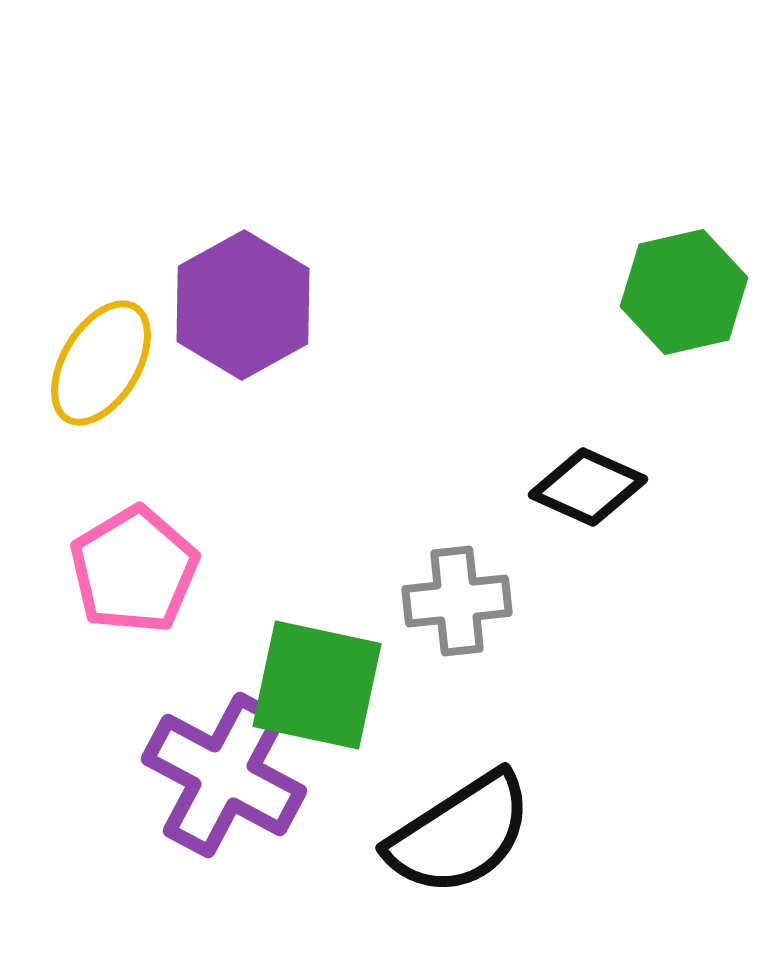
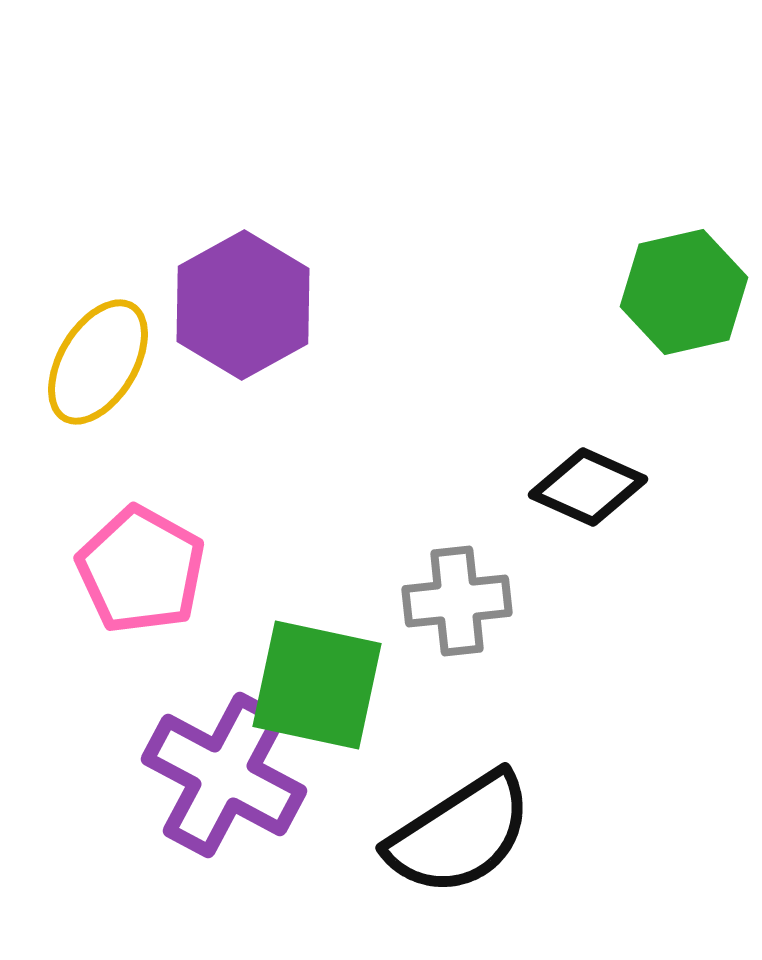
yellow ellipse: moved 3 px left, 1 px up
pink pentagon: moved 7 px right; rotated 12 degrees counterclockwise
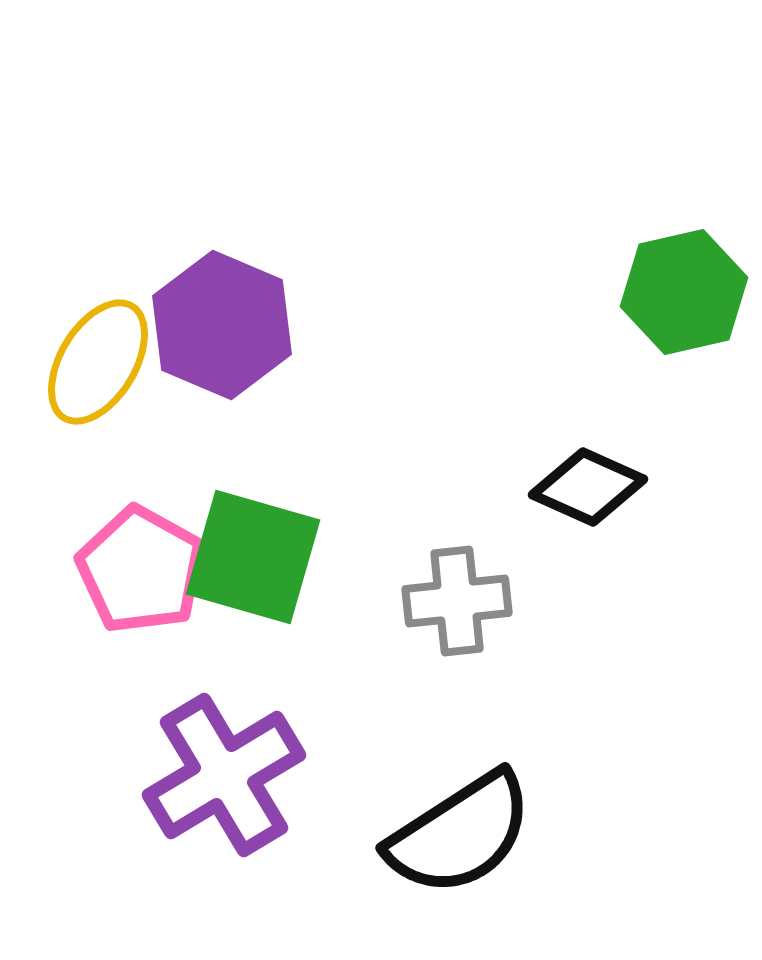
purple hexagon: moved 21 px left, 20 px down; rotated 8 degrees counterclockwise
green square: moved 64 px left, 128 px up; rotated 4 degrees clockwise
purple cross: rotated 31 degrees clockwise
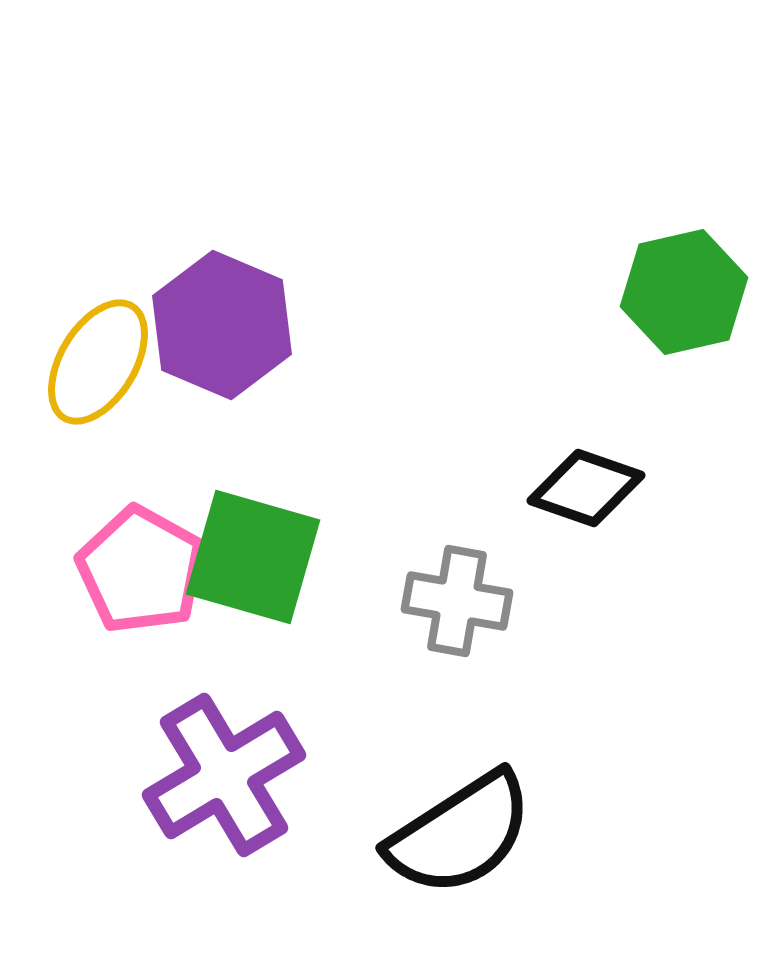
black diamond: moved 2 px left, 1 px down; rotated 5 degrees counterclockwise
gray cross: rotated 16 degrees clockwise
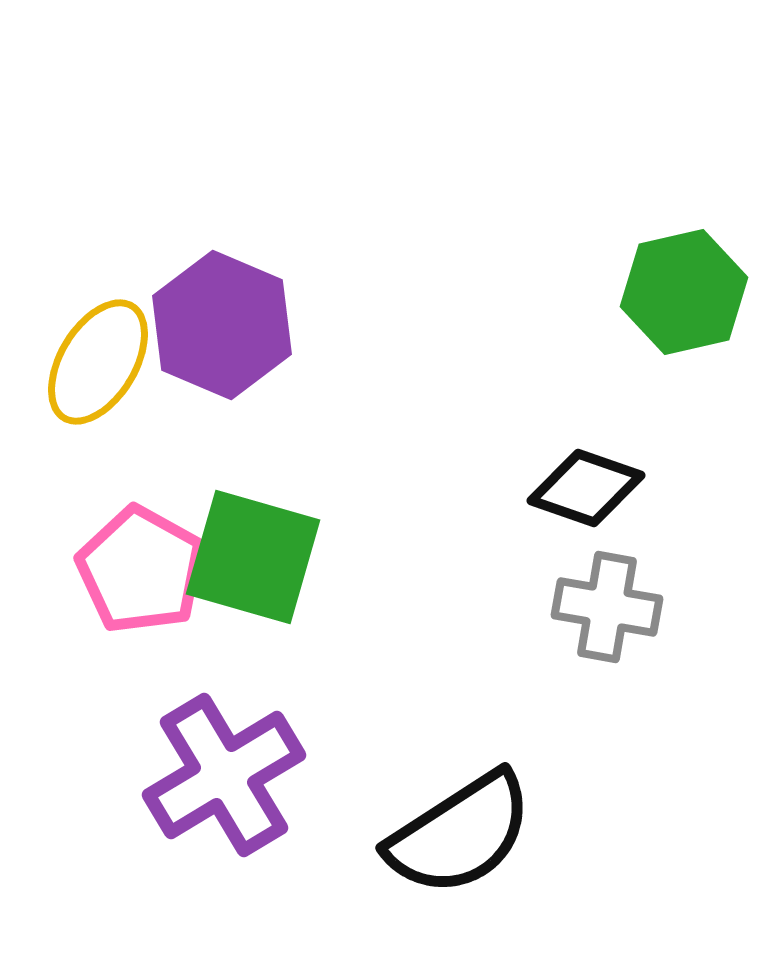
gray cross: moved 150 px right, 6 px down
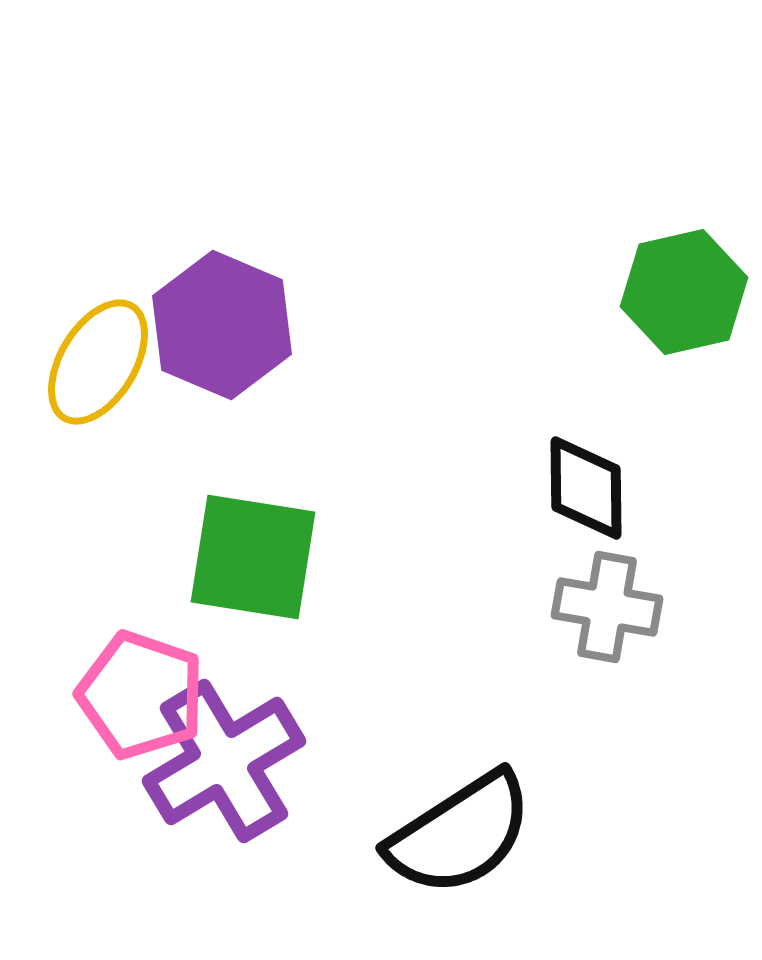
black diamond: rotated 70 degrees clockwise
green square: rotated 7 degrees counterclockwise
pink pentagon: moved 125 px down; rotated 10 degrees counterclockwise
purple cross: moved 14 px up
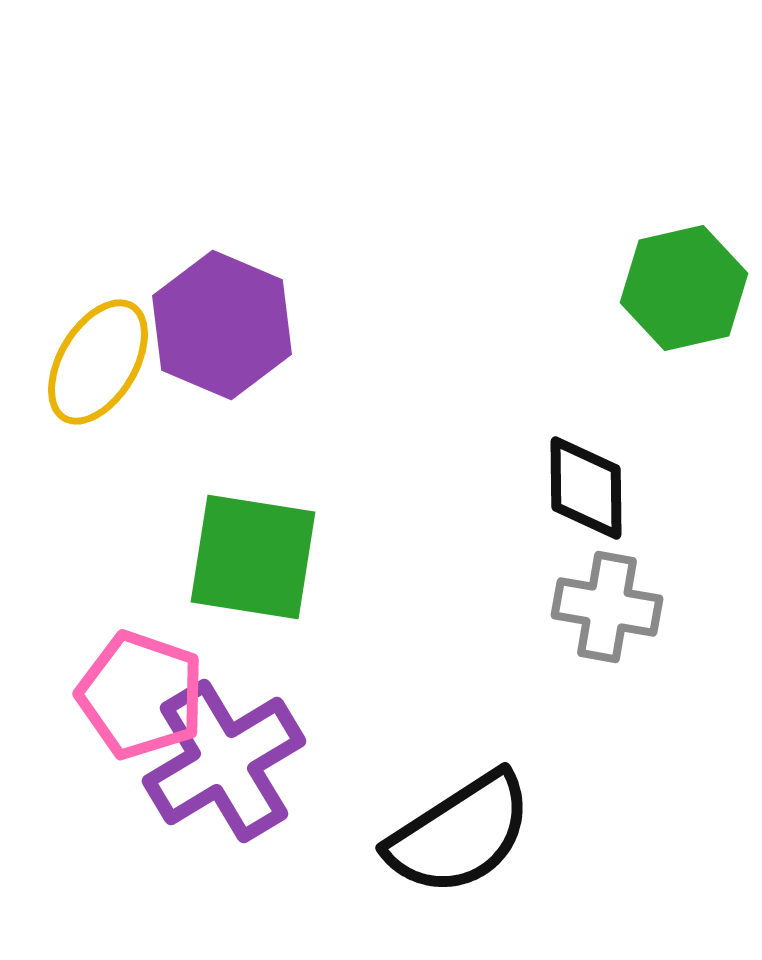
green hexagon: moved 4 px up
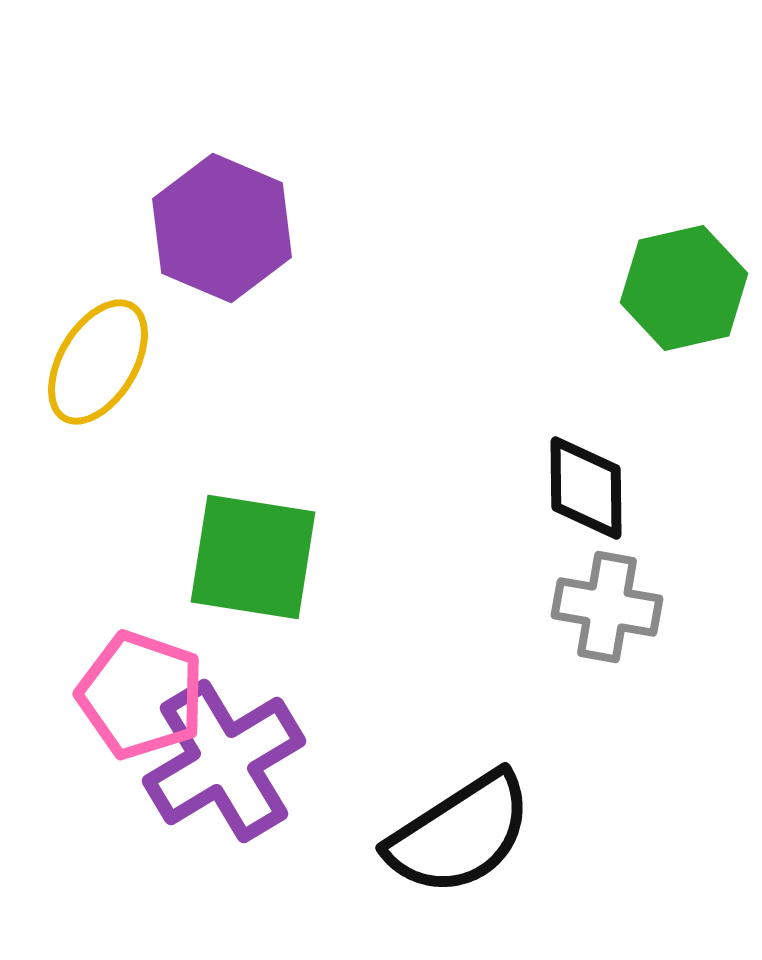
purple hexagon: moved 97 px up
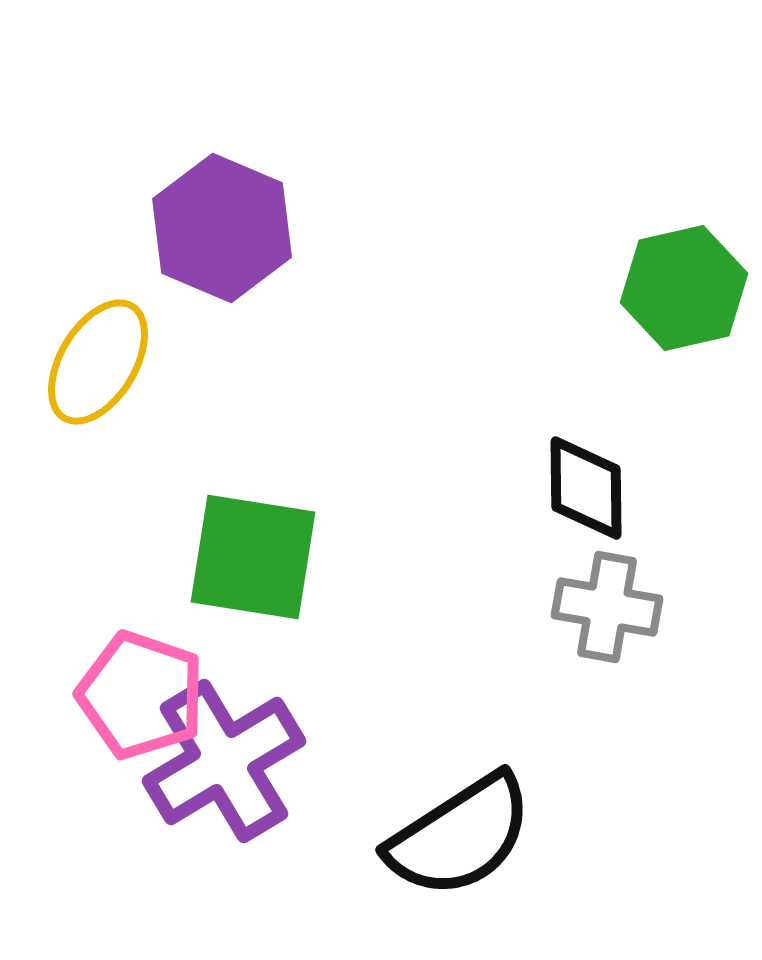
black semicircle: moved 2 px down
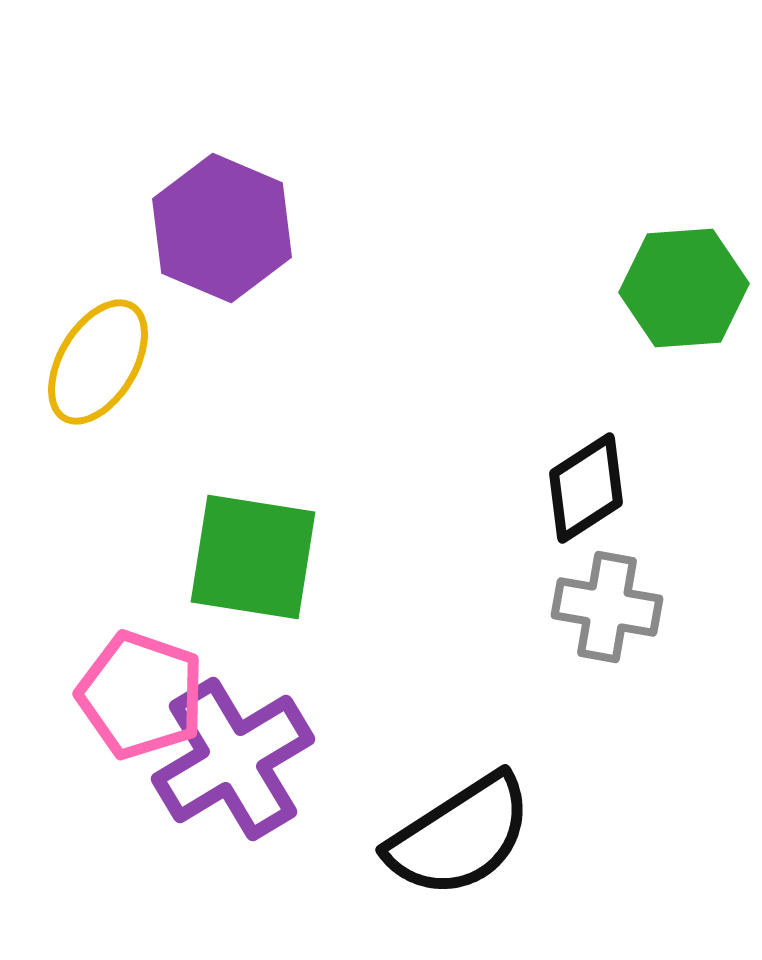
green hexagon: rotated 9 degrees clockwise
black diamond: rotated 58 degrees clockwise
purple cross: moved 9 px right, 2 px up
